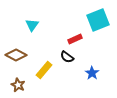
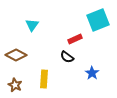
yellow rectangle: moved 9 px down; rotated 36 degrees counterclockwise
brown star: moved 3 px left
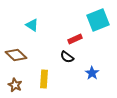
cyan triangle: rotated 32 degrees counterclockwise
brown diamond: rotated 15 degrees clockwise
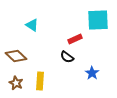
cyan square: rotated 20 degrees clockwise
brown diamond: moved 1 px down
yellow rectangle: moved 4 px left, 2 px down
brown star: moved 1 px right, 2 px up
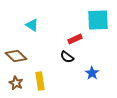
yellow rectangle: rotated 12 degrees counterclockwise
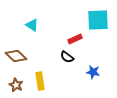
blue star: moved 1 px right, 1 px up; rotated 24 degrees counterclockwise
brown star: moved 2 px down
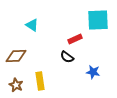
brown diamond: rotated 45 degrees counterclockwise
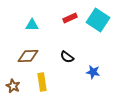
cyan square: rotated 35 degrees clockwise
cyan triangle: rotated 32 degrees counterclockwise
red rectangle: moved 5 px left, 21 px up
brown diamond: moved 12 px right
yellow rectangle: moved 2 px right, 1 px down
brown star: moved 3 px left, 1 px down
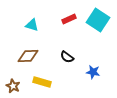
red rectangle: moved 1 px left, 1 px down
cyan triangle: rotated 16 degrees clockwise
yellow rectangle: rotated 66 degrees counterclockwise
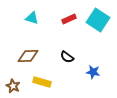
cyan triangle: moved 7 px up
